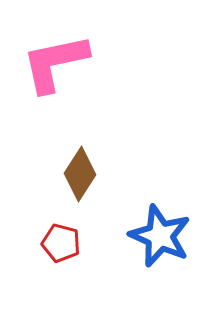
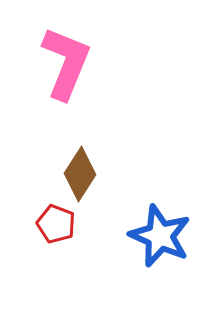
pink L-shape: moved 11 px right; rotated 124 degrees clockwise
red pentagon: moved 5 px left, 19 px up; rotated 6 degrees clockwise
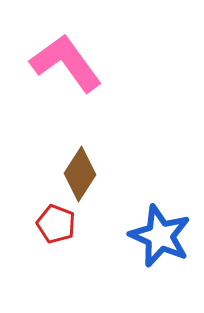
pink L-shape: rotated 58 degrees counterclockwise
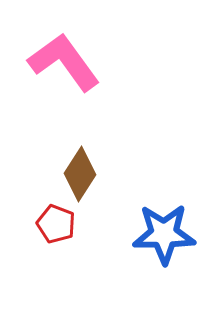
pink L-shape: moved 2 px left, 1 px up
blue star: moved 4 px right, 2 px up; rotated 24 degrees counterclockwise
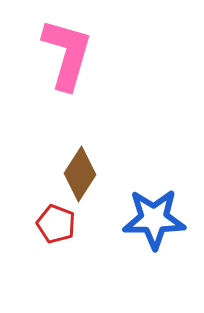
pink L-shape: moved 3 px right, 8 px up; rotated 52 degrees clockwise
blue star: moved 10 px left, 15 px up
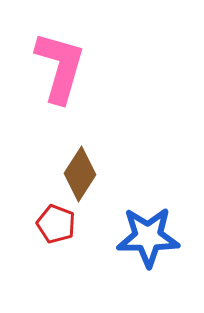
pink L-shape: moved 7 px left, 13 px down
blue star: moved 6 px left, 18 px down
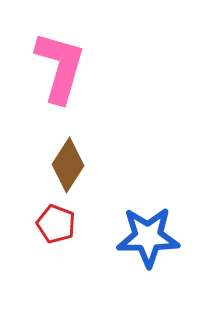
brown diamond: moved 12 px left, 9 px up
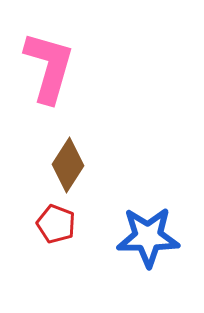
pink L-shape: moved 11 px left
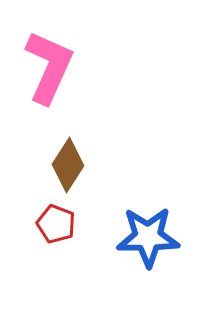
pink L-shape: rotated 8 degrees clockwise
